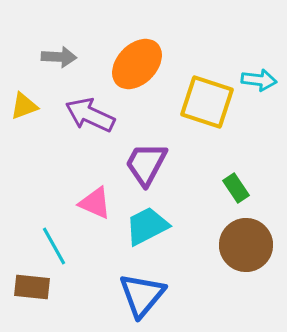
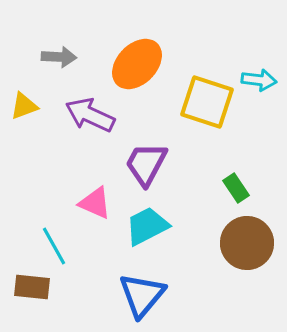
brown circle: moved 1 px right, 2 px up
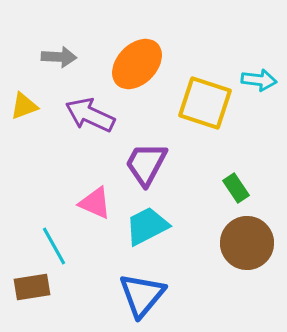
yellow square: moved 2 px left, 1 px down
brown rectangle: rotated 15 degrees counterclockwise
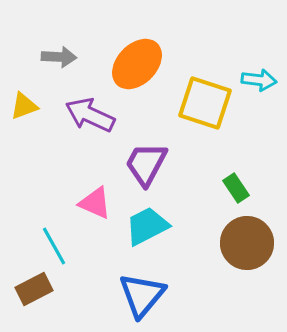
brown rectangle: moved 2 px right, 2 px down; rotated 18 degrees counterclockwise
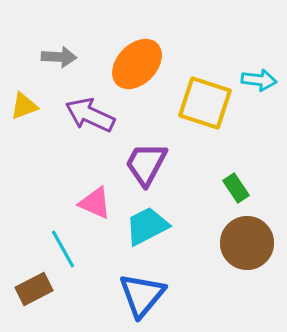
cyan line: moved 9 px right, 3 px down
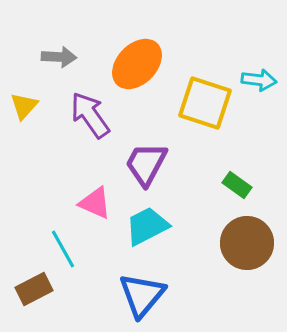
yellow triangle: rotated 28 degrees counterclockwise
purple arrow: rotated 30 degrees clockwise
green rectangle: moved 1 px right, 3 px up; rotated 20 degrees counterclockwise
